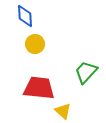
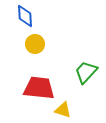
yellow triangle: moved 1 px up; rotated 24 degrees counterclockwise
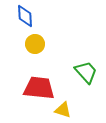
green trapezoid: rotated 95 degrees clockwise
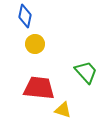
blue diamond: rotated 15 degrees clockwise
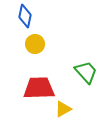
red trapezoid: rotated 8 degrees counterclockwise
yellow triangle: moved 1 px up; rotated 48 degrees counterclockwise
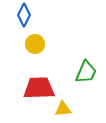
blue diamond: moved 1 px left, 1 px up; rotated 15 degrees clockwise
green trapezoid: rotated 65 degrees clockwise
yellow triangle: rotated 24 degrees clockwise
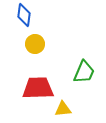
blue diamond: rotated 20 degrees counterclockwise
green trapezoid: moved 2 px left
red trapezoid: moved 1 px left
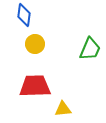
green trapezoid: moved 6 px right, 23 px up
red trapezoid: moved 3 px left, 2 px up
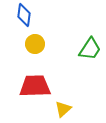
green trapezoid: rotated 10 degrees clockwise
yellow triangle: rotated 36 degrees counterclockwise
